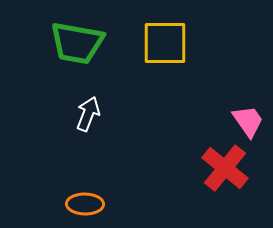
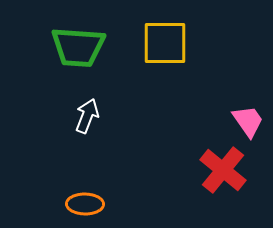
green trapezoid: moved 1 px right, 4 px down; rotated 6 degrees counterclockwise
white arrow: moved 1 px left, 2 px down
red cross: moved 2 px left, 2 px down
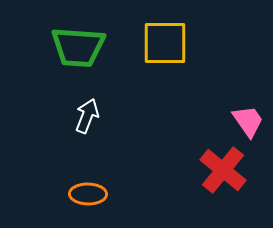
orange ellipse: moved 3 px right, 10 px up
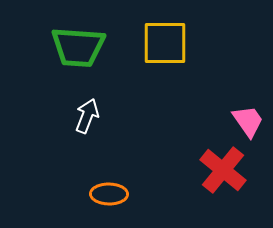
orange ellipse: moved 21 px right
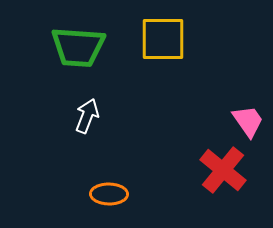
yellow square: moved 2 px left, 4 px up
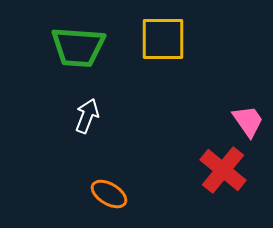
orange ellipse: rotated 30 degrees clockwise
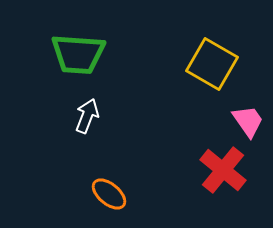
yellow square: moved 49 px right, 25 px down; rotated 30 degrees clockwise
green trapezoid: moved 7 px down
orange ellipse: rotated 9 degrees clockwise
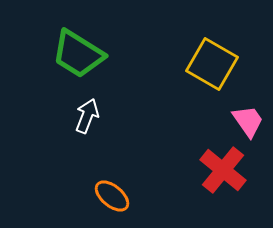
green trapezoid: rotated 28 degrees clockwise
orange ellipse: moved 3 px right, 2 px down
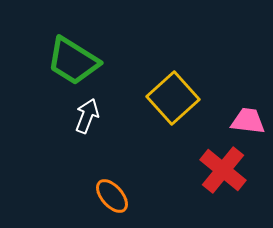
green trapezoid: moved 5 px left, 7 px down
yellow square: moved 39 px left, 34 px down; rotated 18 degrees clockwise
pink trapezoid: rotated 48 degrees counterclockwise
orange ellipse: rotated 9 degrees clockwise
